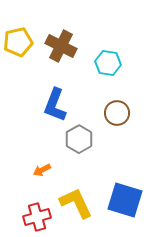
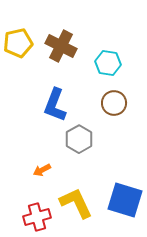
yellow pentagon: moved 1 px down
brown circle: moved 3 px left, 10 px up
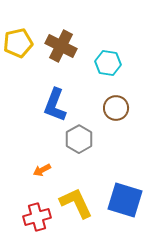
brown circle: moved 2 px right, 5 px down
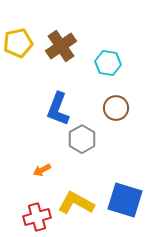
brown cross: rotated 28 degrees clockwise
blue L-shape: moved 3 px right, 4 px down
gray hexagon: moved 3 px right
yellow L-shape: rotated 36 degrees counterclockwise
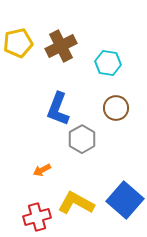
brown cross: rotated 8 degrees clockwise
blue square: rotated 24 degrees clockwise
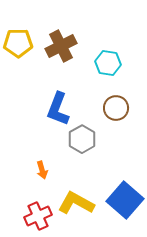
yellow pentagon: rotated 12 degrees clockwise
orange arrow: rotated 78 degrees counterclockwise
red cross: moved 1 px right, 1 px up; rotated 8 degrees counterclockwise
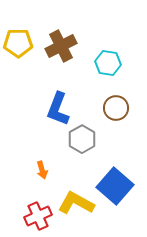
blue square: moved 10 px left, 14 px up
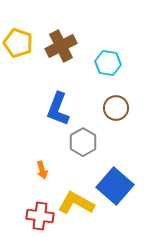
yellow pentagon: rotated 20 degrees clockwise
gray hexagon: moved 1 px right, 3 px down
red cross: moved 2 px right; rotated 32 degrees clockwise
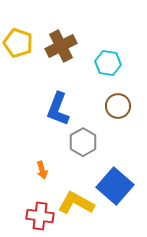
brown circle: moved 2 px right, 2 px up
